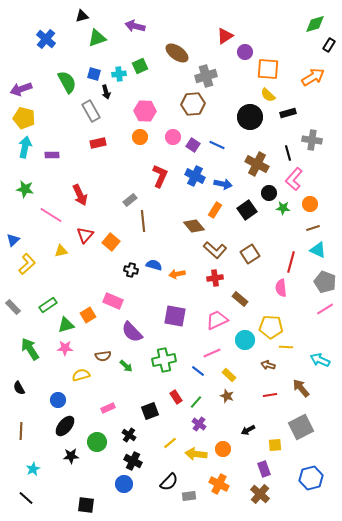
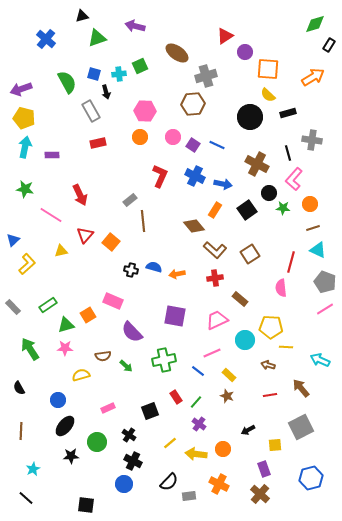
blue semicircle at (154, 265): moved 2 px down
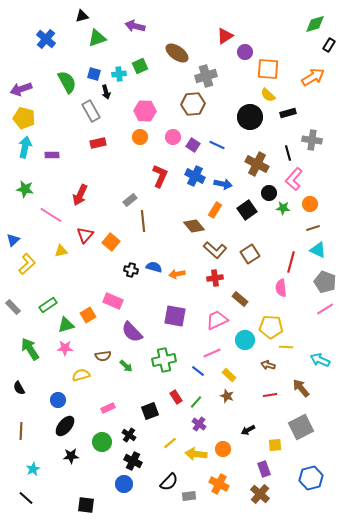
red arrow at (80, 195): rotated 50 degrees clockwise
green circle at (97, 442): moved 5 px right
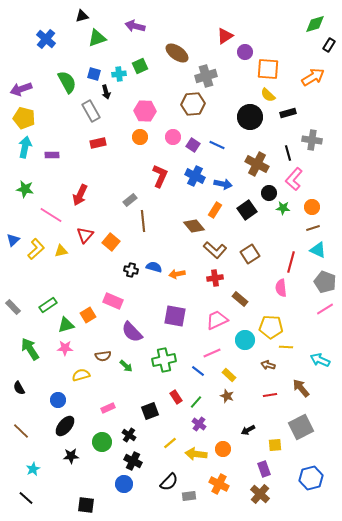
orange circle at (310, 204): moved 2 px right, 3 px down
yellow L-shape at (27, 264): moved 9 px right, 15 px up
brown line at (21, 431): rotated 48 degrees counterclockwise
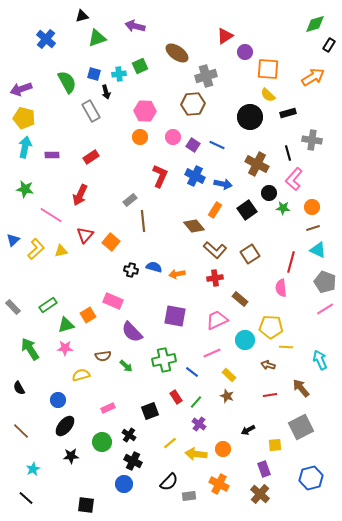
red rectangle at (98, 143): moved 7 px left, 14 px down; rotated 21 degrees counterclockwise
cyan arrow at (320, 360): rotated 42 degrees clockwise
blue line at (198, 371): moved 6 px left, 1 px down
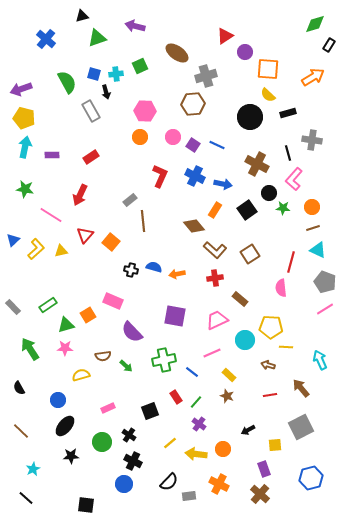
cyan cross at (119, 74): moved 3 px left
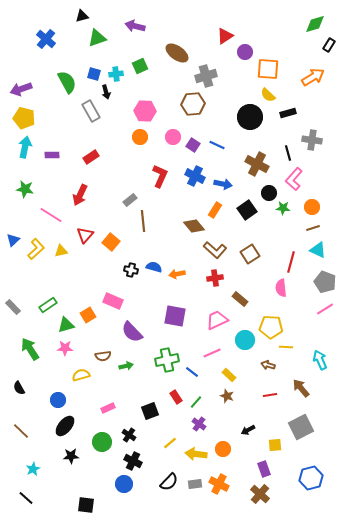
green cross at (164, 360): moved 3 px right
green arrow at (126, 366): rotated 56 degrees counterclockwise
gray rectangle at (189, 496): moved 6 px right, 12 px up
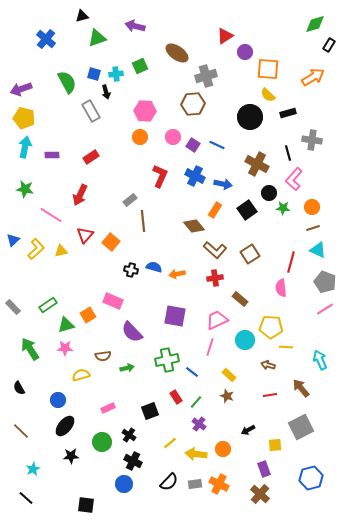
pink line at (212, 353): moved 2 px left, 6 px up; rotated 48 degrees counterclockwise
green arrow at (126, 366): moved 1 px right, 2 px down
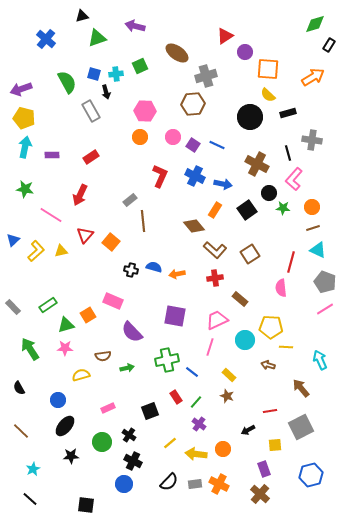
yellow L-shape at (36, 249): moved 2 px down
red line at (270, 395): moved 16 px down
blue hexagon at (311, 478): moved 3 px up
black line at (26, 498): moved 4 px right, 1 px down
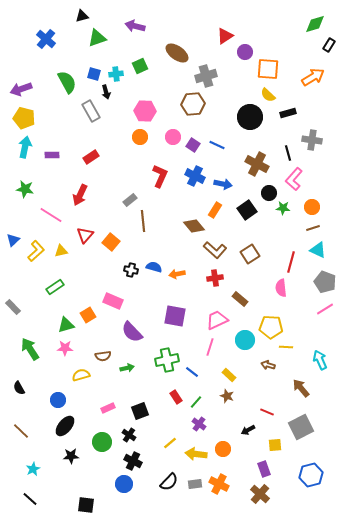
green rectangle at (48, 305): moved 7 px right, 18 px up
black square at (150, 411): moved 10 px left
red line at (270, 411): moved 3 px left, 1 px down; rotated 32 degrees clockwise
